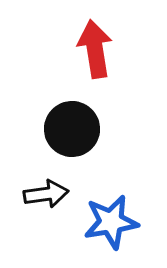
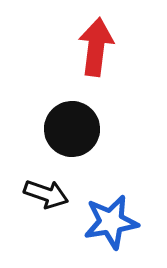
red arrow: moved 1 px right, 2 px up; rotated 16 degrees clockwise
black arrow: rotated 27 degrees clockwise
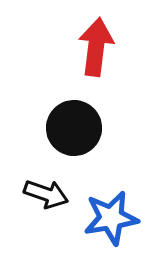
black circle: moved 2 px right, 1 px up
blue star: moved 4 px up
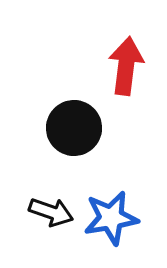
red arrow: moved 30 px right, 19 px down
black arrow: moved 5 px right, 18 px down
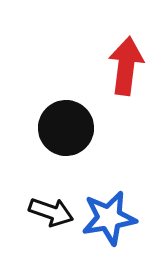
black circle: moved 8 px left
blue star: moved 2 px left
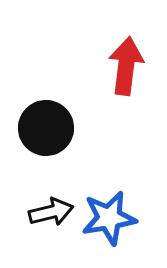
black circle: moved 20 px left
black arrow: rotated 33 degrees counterclockwise
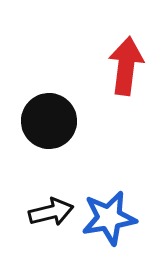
black circle: moved 3 px right, 7 px up
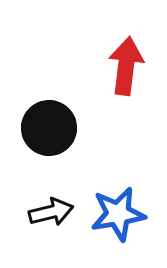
black circle: moved 7 px down
blue star: moved 9 px right, 4 px up
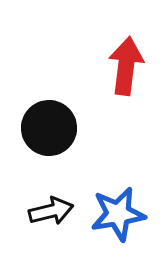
black arrow: moved 1 px up
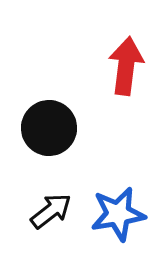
black arrow: rotated 24 degrees counterclockwise
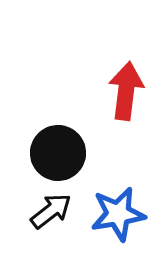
red arrow: moved 25 px down
black circle: moved 9 px right, 25 px down
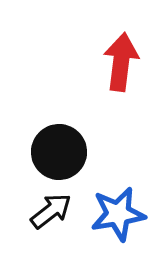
red arrow: moved 5 px left, 29 px up
black circle: moved 1 px right, 1 px up
